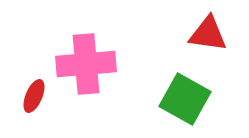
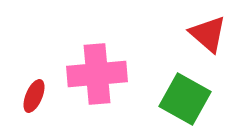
red triangle: rotated 33 degrees clockwise
pink cross: moved 11 px right, 10 px down
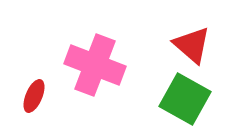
red triangle: moved 16 px left, 11 px down
pink cross: moved 2 px left, 9 px up; rotated 26 degrees clockwise
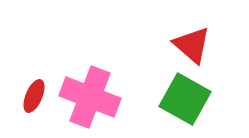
pink cross: moved 5 px left, 32 px down
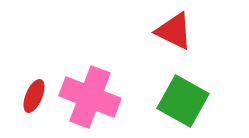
red triangle: moved 18 px left, 14 px up; rotated 15 degrees counterclockwise
green square: moved 2 px left, 2 px down
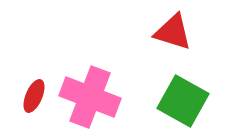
red triangle: moved 1 px left, 1 px down; rotated 9 degrees counterclockwise
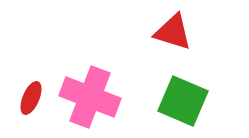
red ellipse: moved 3 px left, 2 px down
green square: rotated 6 degrees counterclockwise
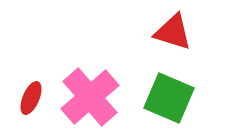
pink cross: rotated 28 degrees clockwise
green square: moved 14 px left, 3 px up
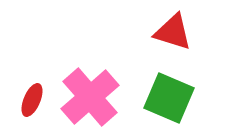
red ellipse: moved 1 px right, 2 px down
